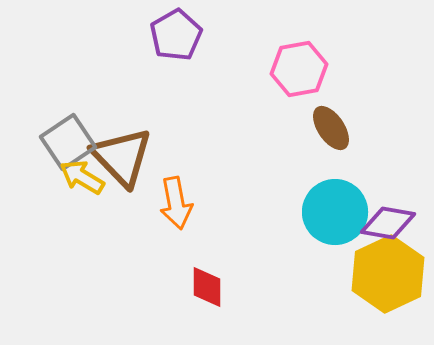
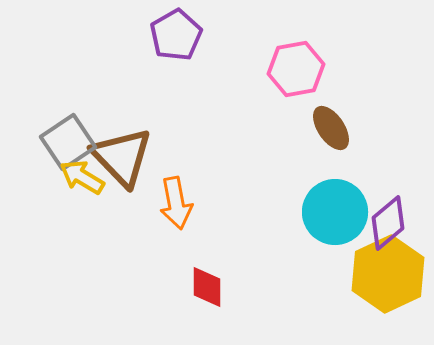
pink hexagon: moved 3 px left
purple diamond: rotated 50 degrees counterclockwise
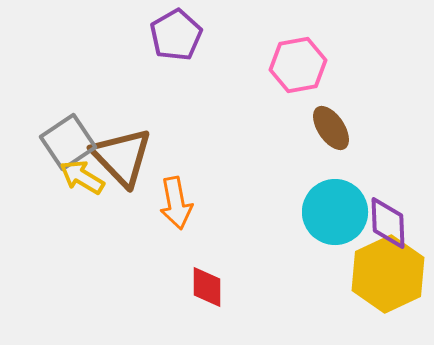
pink hexagon: moved 2 px right, 4 px up
purple diamond: rotated 52 degrees counterclockwise
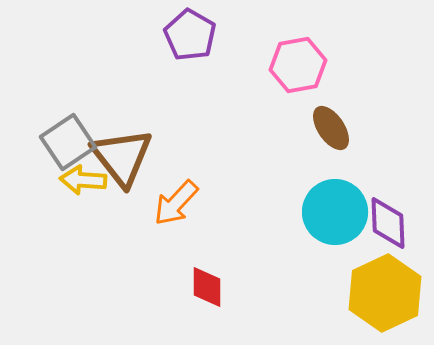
purple pentagon: moved 14 px right; rotated 12 degrees counterclockwise
brown triangle: rotated 6 degrees clockwise
yellow arrow: moved 1 px right, 3 px down; rotated 27 degrees counterclockwise
orange arrow: rotated 54 degrees clockwise
yellow hexagon: moved 3 px left, 19 px down
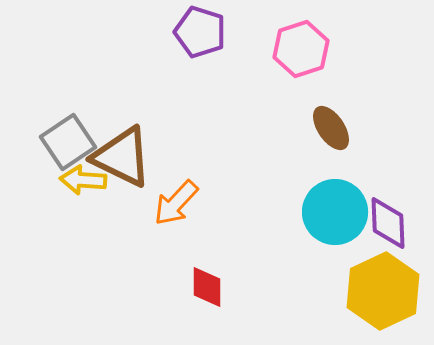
purple pentagon: moved 10 px right, 3 px up; rotated 12 degrees counterclockwise
pink hexagon: moved 3 px right, 16 px up; rotated 8 degrees counterclockwise
brown triangle: rotated 26 degrees counterclockwise
yellow hexagon: moved 2 px left, 2 px up
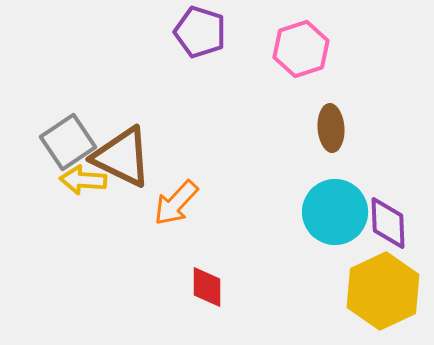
brown ellipse: rotated 30 degrees clockwise
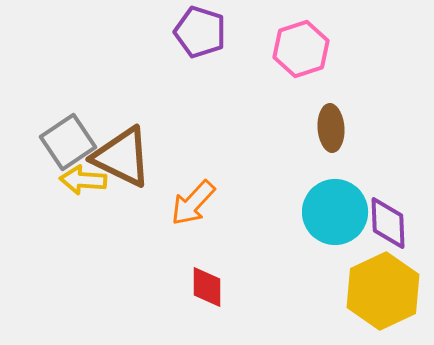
orange arrow: moved 17 px right
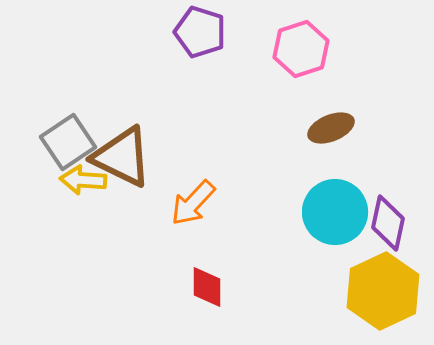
brown ellipse: rotated 72 degrees clockwise
purple diamond: rotated 14 degrees clockwise
